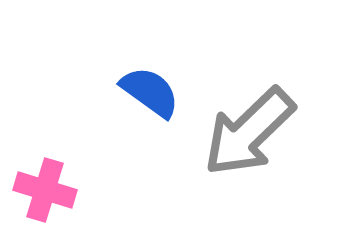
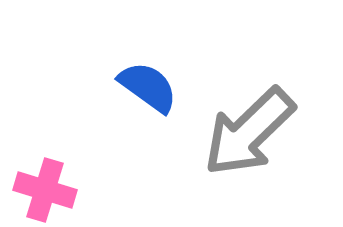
blue semicircle: moved 2 px left, 5 px up
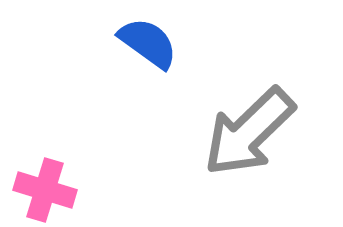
blue semicircle: moved 44 px up
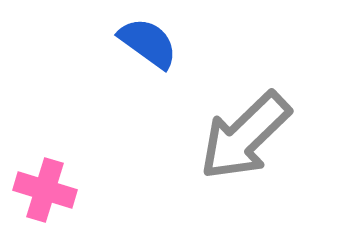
gray arrow: moved 4 px left, 4 px down
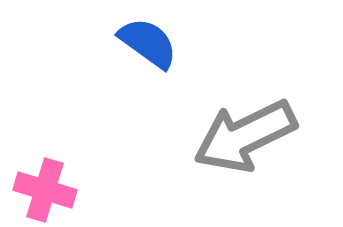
gray arrow: rotated 18 degrees clockwise
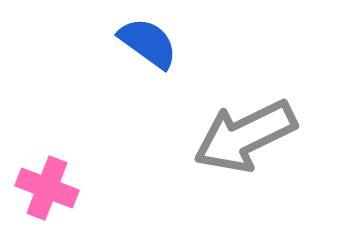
pink cross: moved 2 px right, 2 px up; rotated 4 degrees clockwise
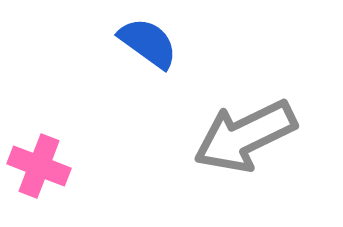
pink cross: moved 8 px left, 22 px up
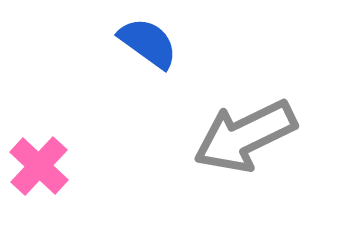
pink cross: rotated 22 degrees clockwise
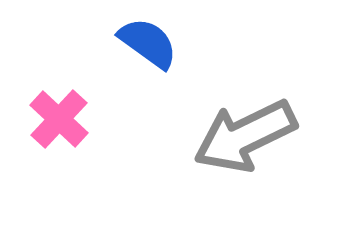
pink cross: moved 20 px right, 47 px up
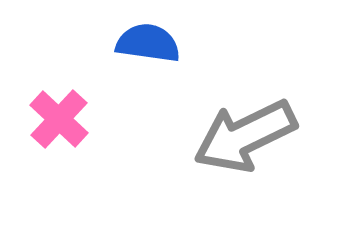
blue semicircle: rotated 28 degrees counterclockwise
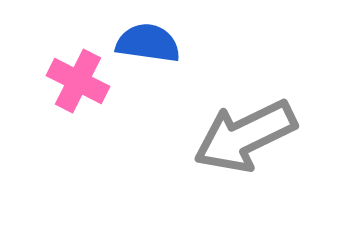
pink cross: moved 19 px right, 38 px up; rotated 16 degrees counterclockwise
